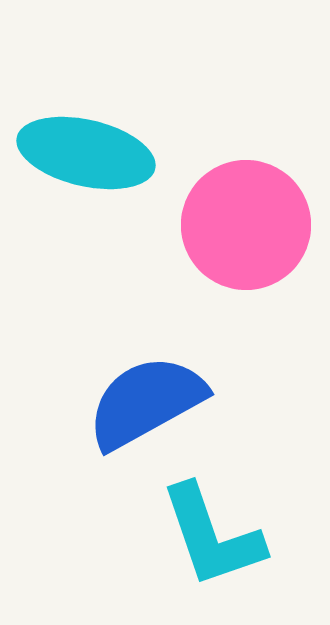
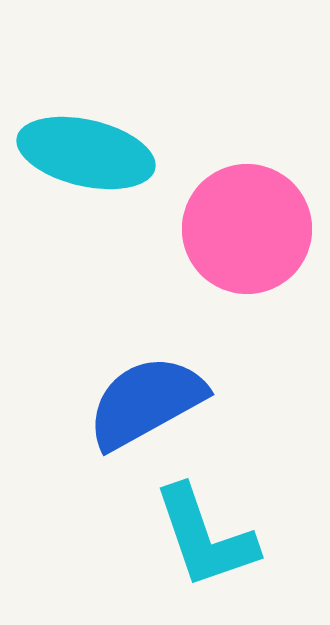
pink circle: moved 1 px right, 4 px down
cyan L-shape: moved 7 px left, 1 px down
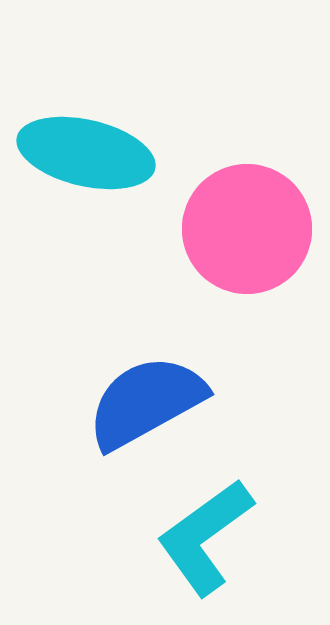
cyan L-shape: rotated 73 degrees clockwise
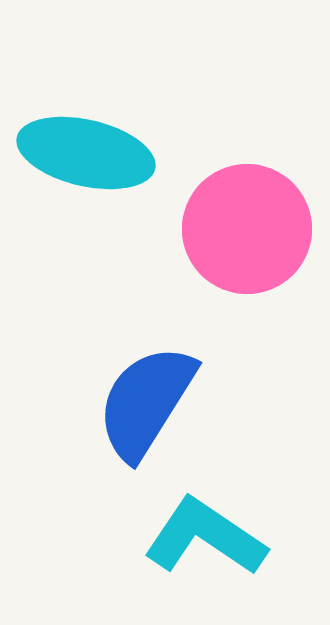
blue semicircle: rotated 29 degrees counterclockwise
cyan L-shape: rotated 70 degrees clockwise
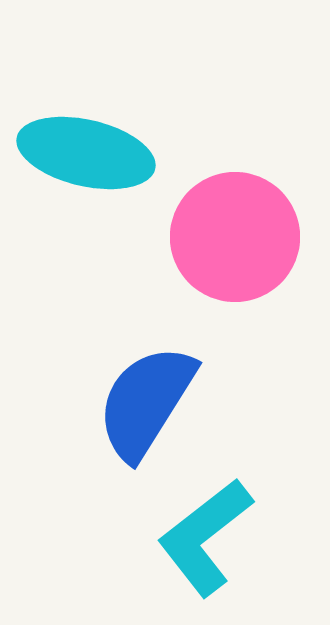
pink circle: moved 12 px left, 8 px down
cyan L-shape: rotated 72 degrees counterclockwise
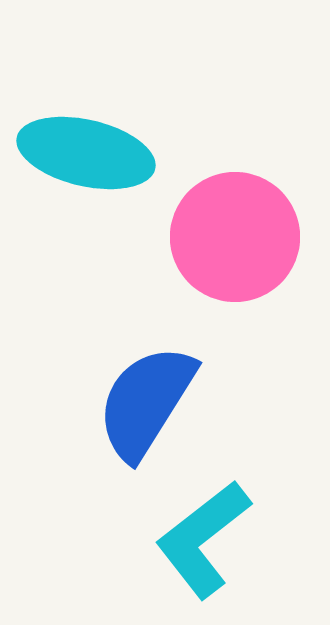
cyan L-shape: moved 2 px left, 2 px down
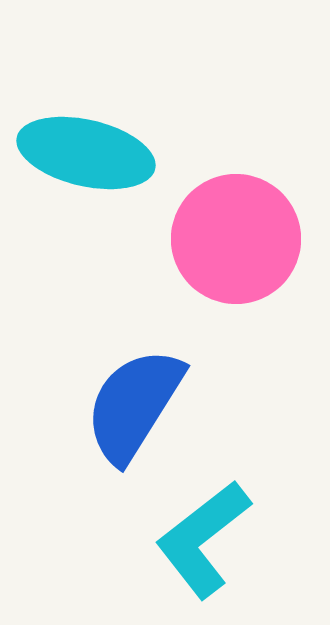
pink circle: moved 1 px right, 2 px down
blue semicircle: moved 12 px left, 3 px down
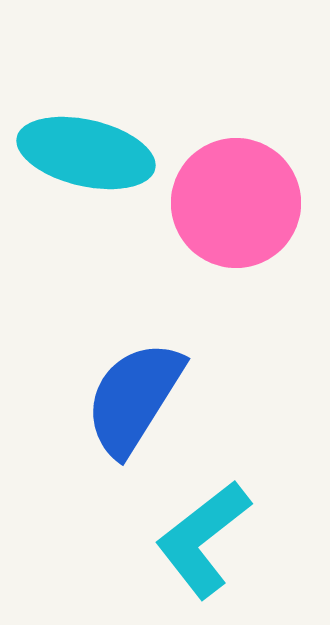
pink circle: moved 36 px up
blue semicircle: moved 7 px up
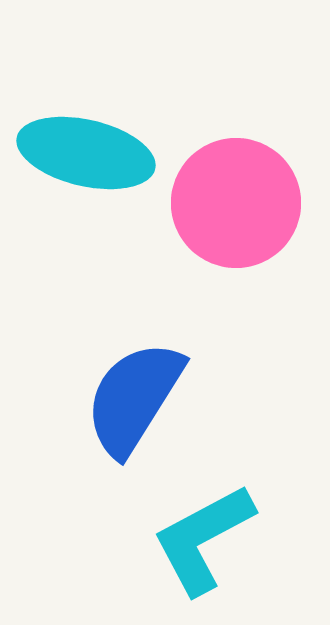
cyan L-shape: rotated 10 degrees clockwise
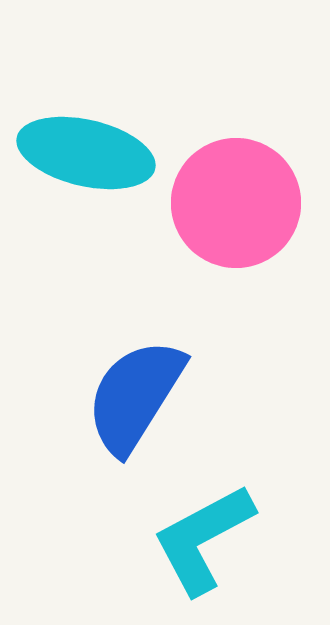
blue semicircle: moved 1 px right, 2 px up
